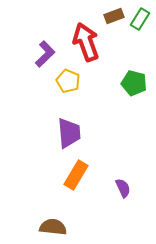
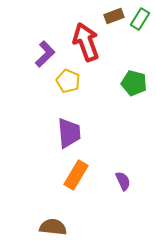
purple semicircle: moved 7 px up
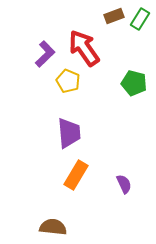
red arrow: moved 2 px left, 6 px down; rotated 15 degrees counterclockwise
purple semicircle: moved 1 px right, 3 px down
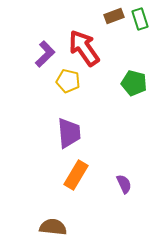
green rectangle: rotated 50 degrees counterclockwise
yellow pentagon: rotated 10 degrees counterclockwise
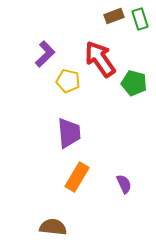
red arrow: moved 16 px right, 11 px down
orange rectangle: moved 1 px right, 2 px down
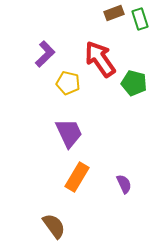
brown rectangle: moved 3 px up
yellow pentagon: moved 2 px down
purple trapezoid: rotated 20 degrees counterclockwise
brown semicircle: moved 1 px right, 1 px up; rotated 48 degrees clockwise
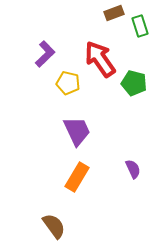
green rectangle: moved 7 px down
purple trapezoid: moved 8 px right, 2 px up
purple semicircle: moved 9 px right, 15 px up
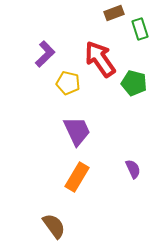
green rectangle: moved 3 px down
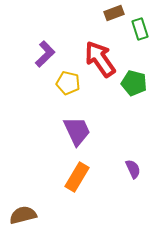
brown semicircle: moved 31 px left, 11 px up; rotated 68 degrees counterclockwise
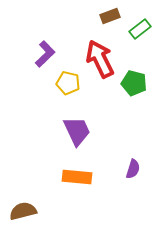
brown rectangle: moved 4 px left, 3 px down
green rectangle: rotated 70 degrees clockwise
red arrow: rotated 9 degrees clockwise
purple semicircle: rotated 42 degrees clockwise
orange rectangle: rotated 64 degrees clockwise
brown semicircle: moved 4 px up
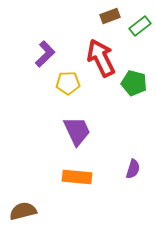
green rectangle: moved 3 px up
red arrow: moved 1 px right, 1 px up
yellow pentagon: rotated 15 degrees counterclockwise
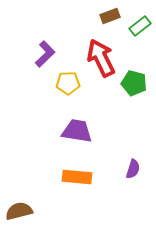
purple trapezoid: rotated 56 degrees counterclockwise
brown semicircle: moved 4 px left
